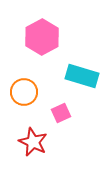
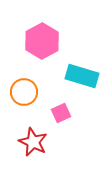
pink hexagon: moved 4 px down
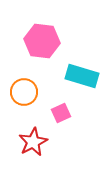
pink hexagon: rotated 24 degrees counterclockwise
red star: rotated 20 degrees clockwise
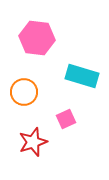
pink hexagon: moved 5 px left, 3 px up
pink square: moved 5 px right, 6 px down
red star: rotated 8 degrees clockwise
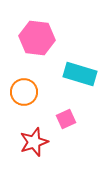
cyan rectangle: moved 2 px left, 2 px up
red star: moved 1 px right
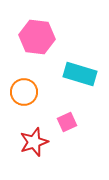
pink hexagon: moved 1 px up
pink square: moved 1 px right, 3 px down
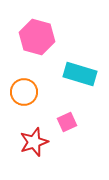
pink hexagon: rotated 8 degrees clockwise
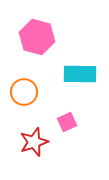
cyan rectangle: rotated 16 degrees counterclockwise
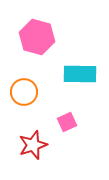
red star: moved 1 px left, 3 px down
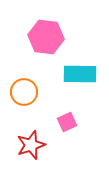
pink hexagon: moved 9 px right; rotated 8 degrees counterclockwise
red star: moved 2 px left
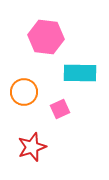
cyan rectangle: moved 1 px up
pink square: moved 7 px left, 13 px up
red star: moved 1 px right, 2 px down
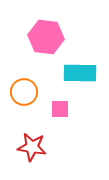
pink square: rotated 24 degrees clockwise
red star: rotated 28 degrees clockwise
